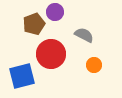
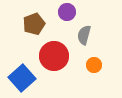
purple circle: moved 12 px right
gray semicircle: rotated 102 degrees counterclockwise
red circle: moved 3 px right, 2 px down
blue square: moved 2 px down; rotated 28 degrees counterclockwise
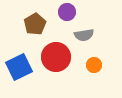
brown pentagon: moved 1 px right; rotated 10 degrees counterclockwise
gray semicircle: rotated 114 degrees counterclockwise
red circle: moved 2 px right, 1 px down
blue square: moved 3 px left, 11 px up; rotated 16 degrees clockwise
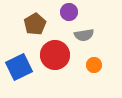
purple circle: moved 2 px right
red circle: moved 1 px left, 2 px up
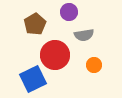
blue square: moved 14 px right, 12 px down
